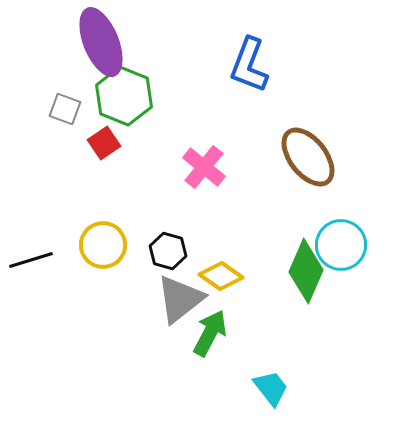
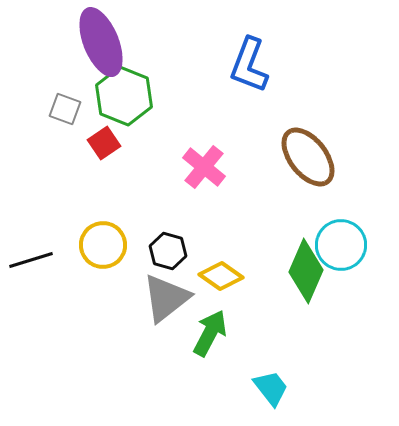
gray triangle: moved 14 px left, 1 px up
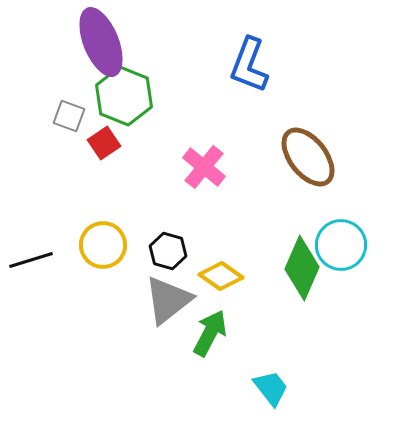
gray square: moved 4 px right, 7 px down
green diamond: moved 4 px left, 3 px up
gray triangle: moved 2 px right, 2 px down
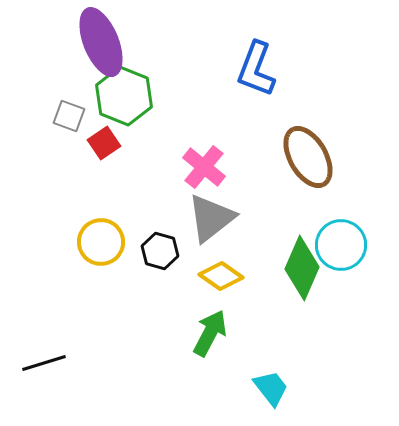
blue L-shape: moved 7 px right, 4 px down
brown ellipse: rotated 8 degrees clockwise
yellow circle: moved 2 px left, 3 px up
black hexagon: moved 8 px left
black line: moved 13 px right, 103 px down
gray triangle: moved 43 px right, 82 px up
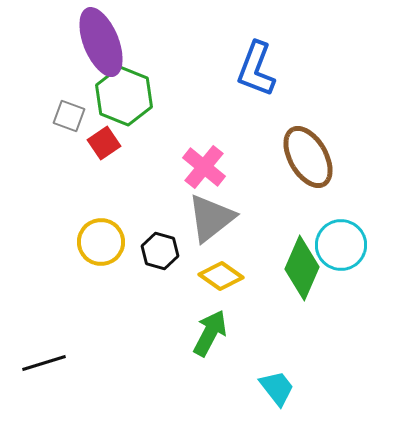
cyan trapezoid: moved 6 px right
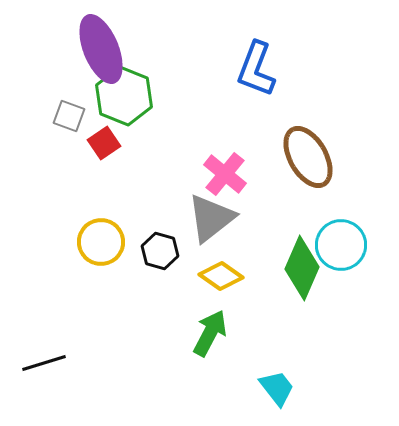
purple ellipse: moved 7 px down
pink cross: moved 21 px right, 7 px down
